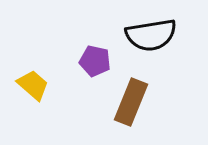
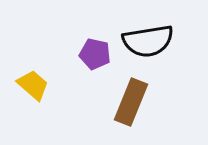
black semicircle: moved 3 px left, 6 px down
purple pentagon: moved 7 px up
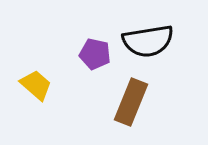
yellow trapezoid: moved 3 px right
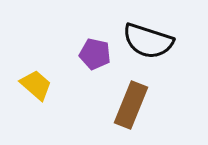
black semicircle: rotated 27 degrees clockwise
brown rectangle: moved 3 px down
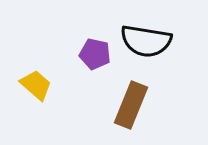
black semicircle: moved 2 px left; rotated 9 degrees counterclockwise
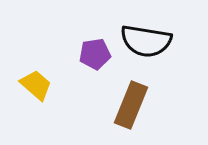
purple pentagon: rotated 20 degrees counterclockwise
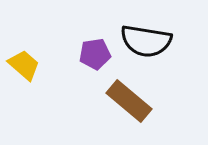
yellow trapezoid: moved 12 px left, 20 px up
brown rectangle: moved 2 px left, 4 px up; rotated 72 degrees counterclockwise
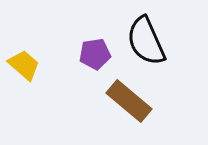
black semicircle: rotated 57 degrees clockwise
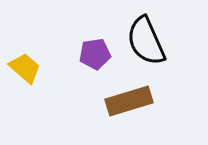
yellow trapezoid: moved 1 px right, 3 px down
brown rectangle: rotated 57 degrees counterclockwise
